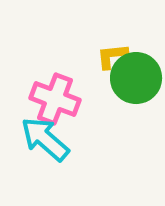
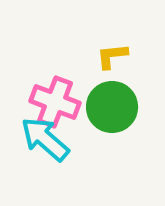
green circle: moved 24 px left, 29 px down
pink cross: moved 3 px down
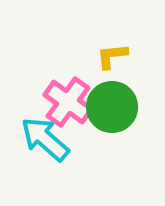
pink cross: moved 13 px right; rotated 15 degrees clockwise
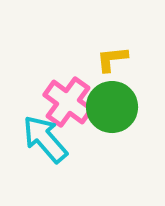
yellow L-shape: moved 3 px down
cyan arrow: rotated 8 degrees clockwise
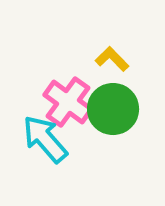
yellow L-shape: rotated 52 degrees clockwise
green circle: moved 1 px right, 2 px down
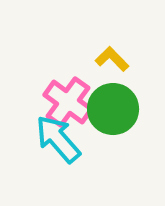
cyan arrow: moved 13 px right
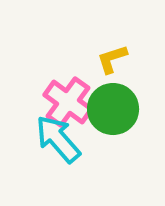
yellow L-shape: rotated 64 degrees counterclockwise
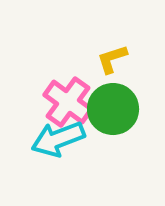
cyan arrow: rotated 70 degrees counterclockwise
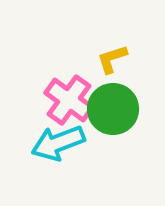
pink cross: moved 1 px right, 2 px up
cyan arrow: moved 4 px down
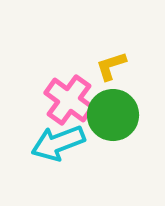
yellow L-shape: moved 1 px left, 7 px down
green circle: moved 6 px down
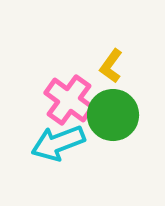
yellow L-shape: rotated 36 degrees counterclockwise
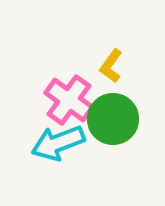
green circle: moved 4 px down
